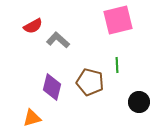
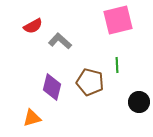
gray L-shape: moved 2 px right, 1 px down
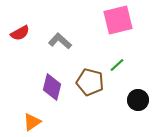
red semicircle: moved 13 px left, 7 px down
green line: rotated 49 degrees clockwise
black circle: moved 1 px left, 2 px up
orange triangle: moved 4 px down; rotated 18 degrees counterclockwise
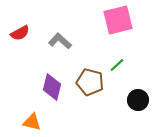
orange triangle: rotated 48 degrees clockwise
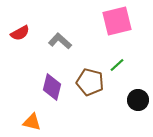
pink square: moved 1 px left, 1 px down
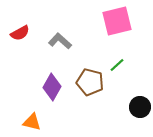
purple diamond: rotated 16 degrees clockwise
black circle: moved 2 px right, 7 px down
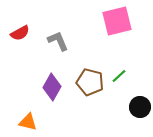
gray L-shape: moved 2 px left; rotated 25 degrees clockwise
green line: moved 2 px right, 11 px down
orange triangle: moved 4 px left
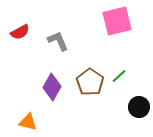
red semicircle: moved 1 px up
brown pentagon: rotated 20 degrees clockwise
black circle: moved 1 px left
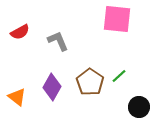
pink square: moved 2 px up; rotated 20 degrees clockwise
orange triangle: moved 11 px left, 25 px up; rotated 24 degrees clockwise
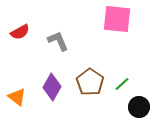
green line: moved 3 px right, 8 px down
